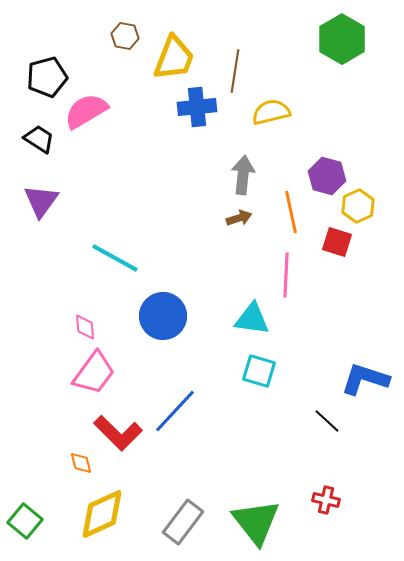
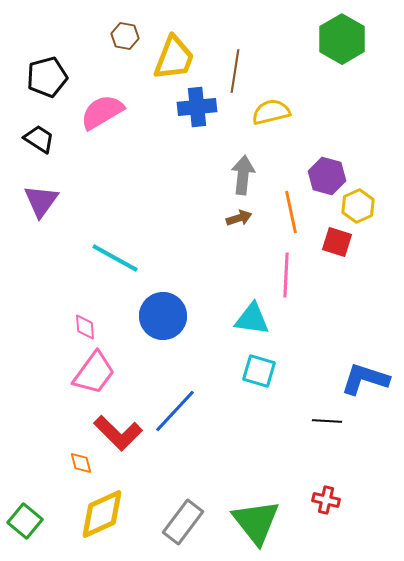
pink semicircle: moved 16 px right, 1 px down
black line: rotated 40 degrees counterclockwise
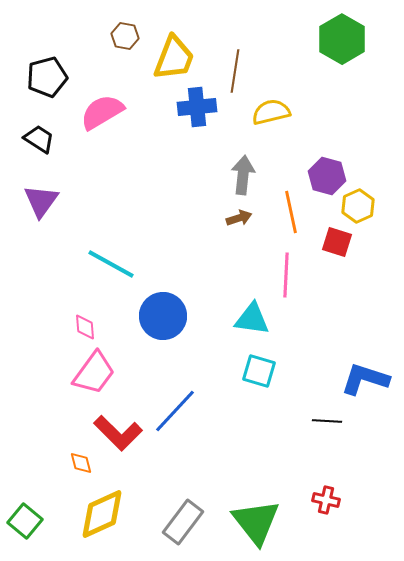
cyan line: moved 4 px left, 6 px down
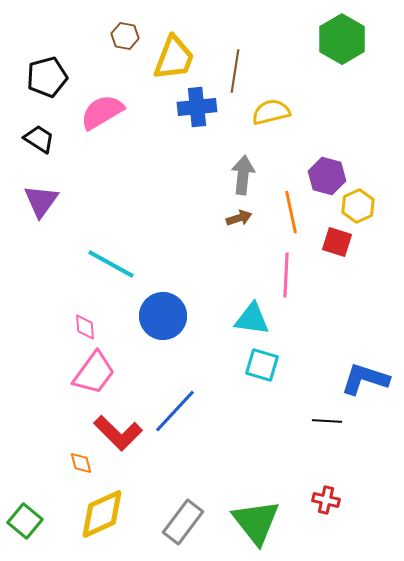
cyan square: moved 3 px right, 6 px up
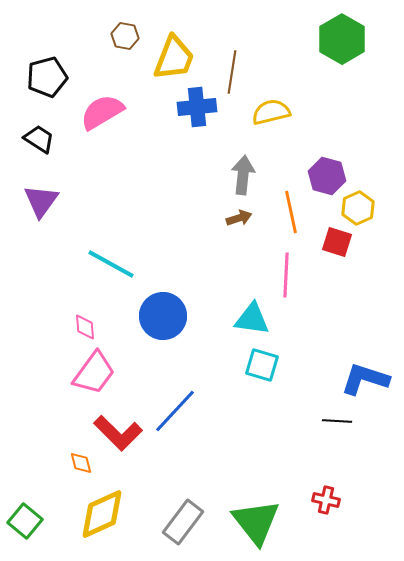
brown line: moved 3 px left, 1 px down
yellow hexagon: moved 2 px down
black line: moved 10 px right
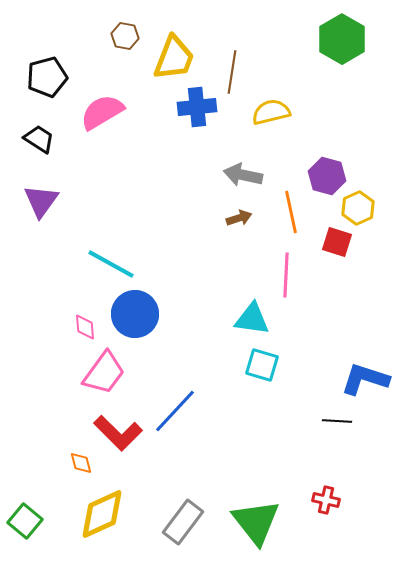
gray arrow: rotated 84 degrees counterclockwise
blue circle: moved 28 px left, 2 px up
pink trapezoid: moved 10 px right
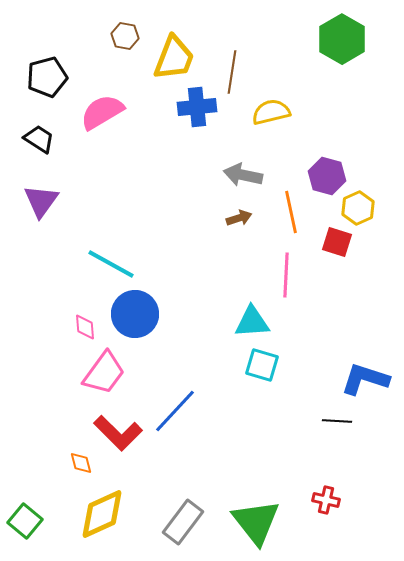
cyan triangle: moved 3 px down; rotated 12 degrees counterclockwise
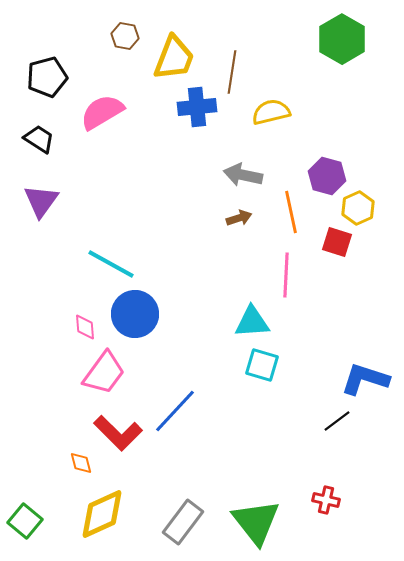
black line: rotated 40 degrees counterclockwise
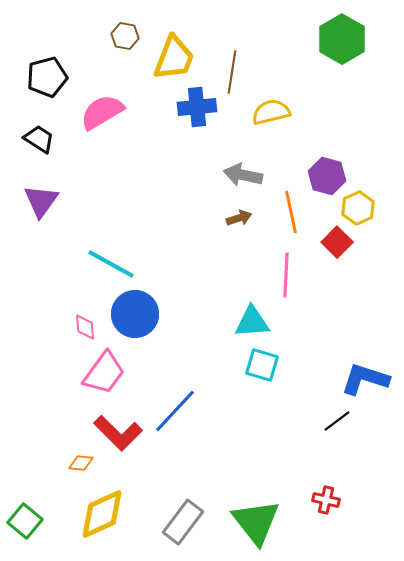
red square: rotated 28 degrees clockwise
orange diamond: rotated 70 degrees counterclockwise
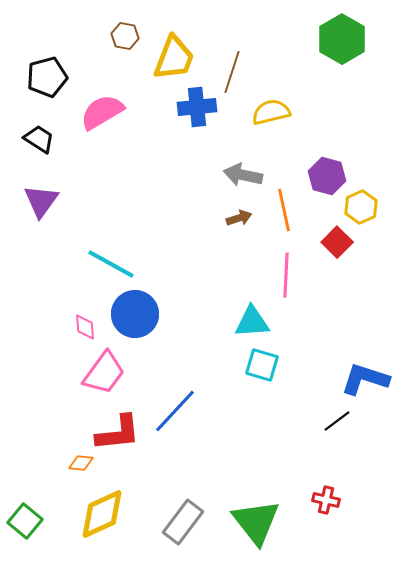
brown line: rotated 9 degrees clockwise
yellow hexagon: moved 3 px right, 1 px up
orange line: moved 7 px left, 2 px up
red L-shape: rotated 51 degrees counterclockwise
